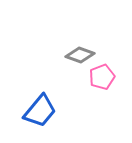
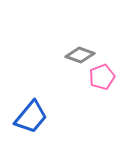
blue trapezoid: moved 9 px left, 6 px down
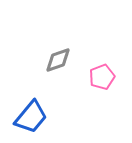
gray diamond: moved 22 px left, 5 px down; rotated 40 degrees counterclockwise
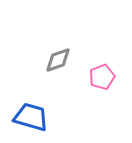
blue trapezoid: rotated 114 degrees counterclockwise
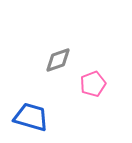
pink pentagon: moved 9 px left, 7 px down
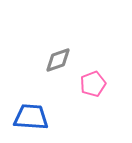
blue trapezoid: rotated 12 degrees counterclockwise
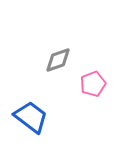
blue trapezoid: rotated 33 degrees clockwise
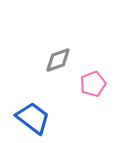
blue trapezoid: moved 2 px right, 1 px down
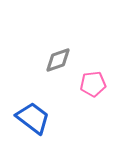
pink pentagon: rotated 15 degrees clockwise
